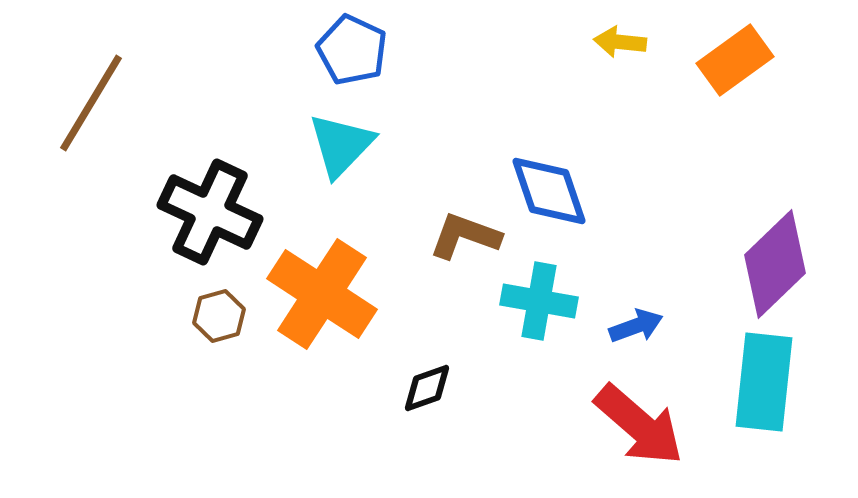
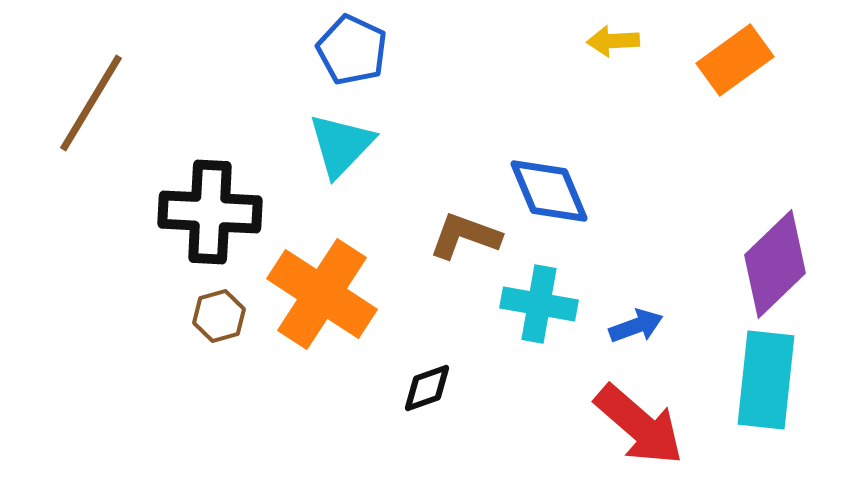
yellow arrow: moved 7 px left, 1 px up; rotated 9 degrees counterclockwise
blue diamond: rotated 4 degrees counterclockwise
black cross: rotated 22 degrees counterclockwise
cyan cross: moved 3 px down
cyan rectangle: moved 2 px right, 2 px up
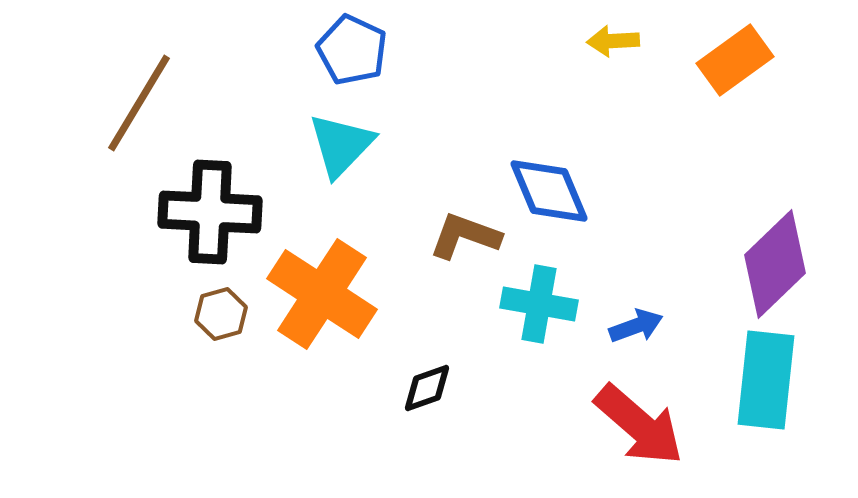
brown line: moved 48 px right
brown hexagon: moved 2 px right, 2 px up
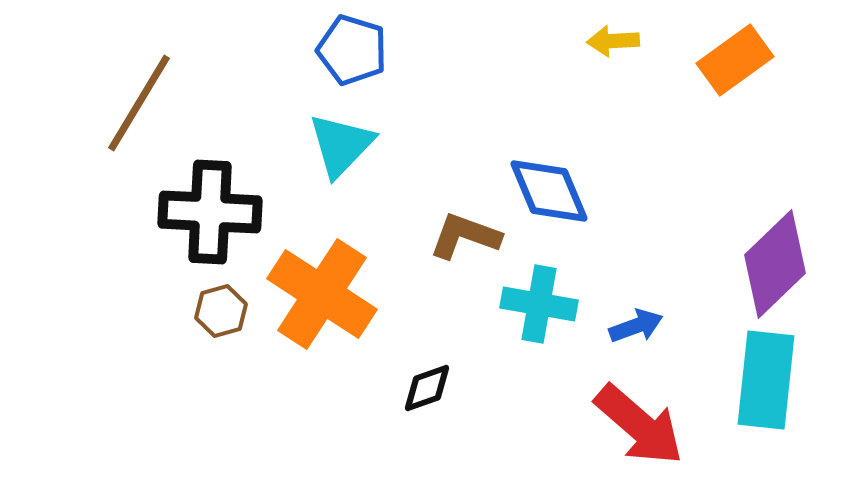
blue pentagon: rotated 8 degrees counterclockwise
brown hexagon: moved 3 px up
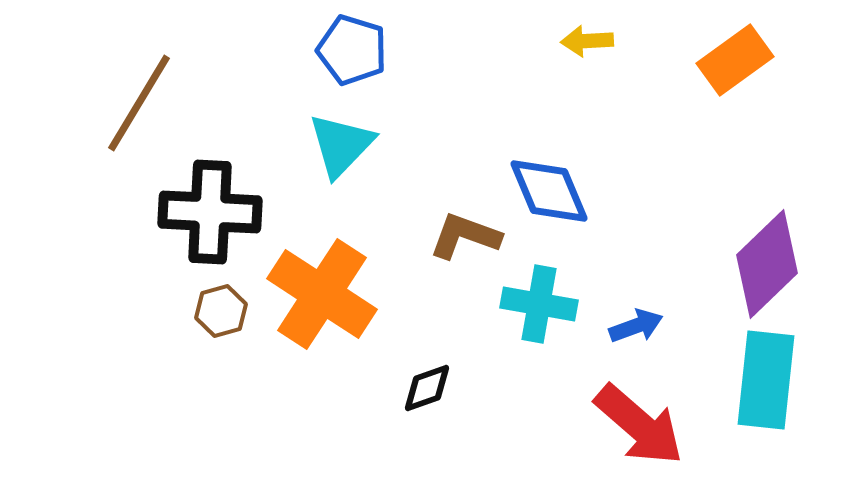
yellow arrow: moved 26 px left
purple diamond: moved 8 px left
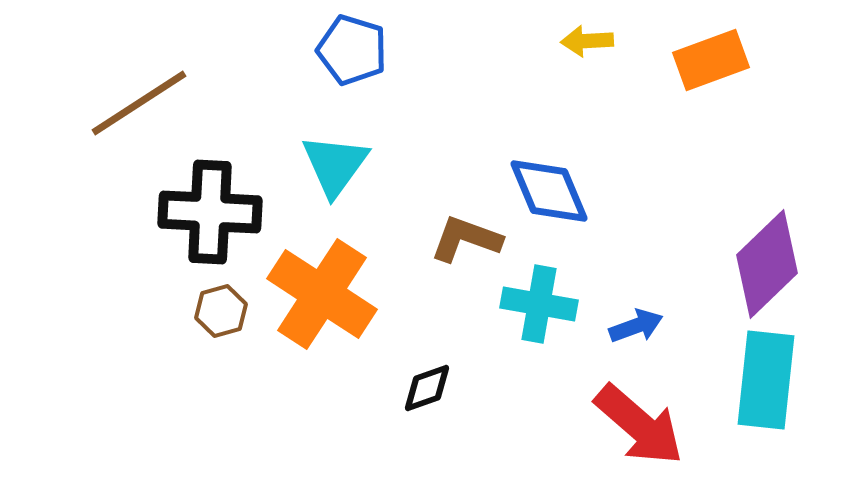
orange rectangle: moved 24 px left; rotated 16 degrees clockwise
brown line: rotated 26 degrees clockwise
cyan triangle: moved 6 px left, 20 px down; rotated 8 degrees counterclockwise
brown L-shape: moved 1 px right, 3 px down
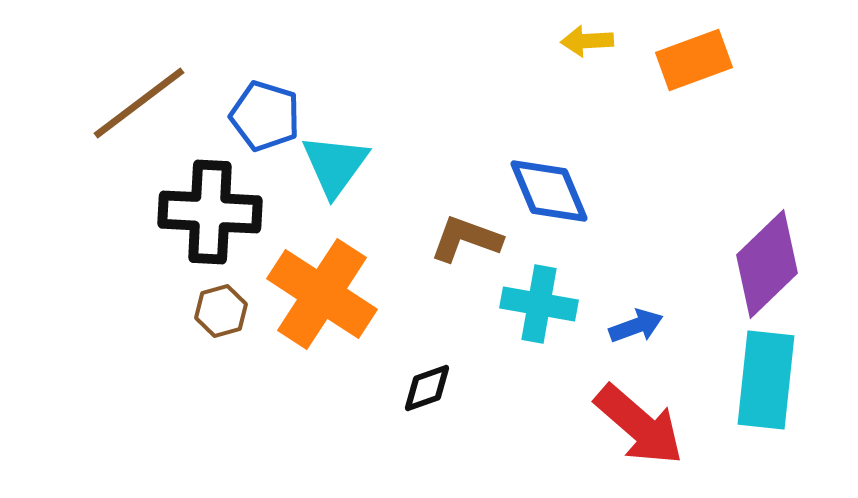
blue pentagon: moved 87 px left, 66 px down
orange rectangle: moved 17 px left
brown line: rotated 4 degrees counterclockwise
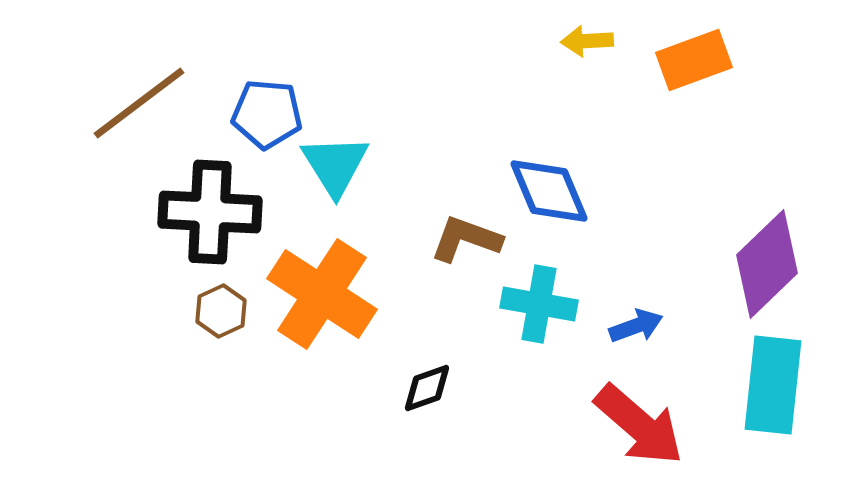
blue pentagon: moved 2 px right, 2 px up; rotated 12 degrees counterclockwise
cyan triangle: rotated 8 degrees counterclockwise
brown hexagon: rotated 9 degrees counterclockwise
cyan rectangle: moved 7 px right, 5 px down
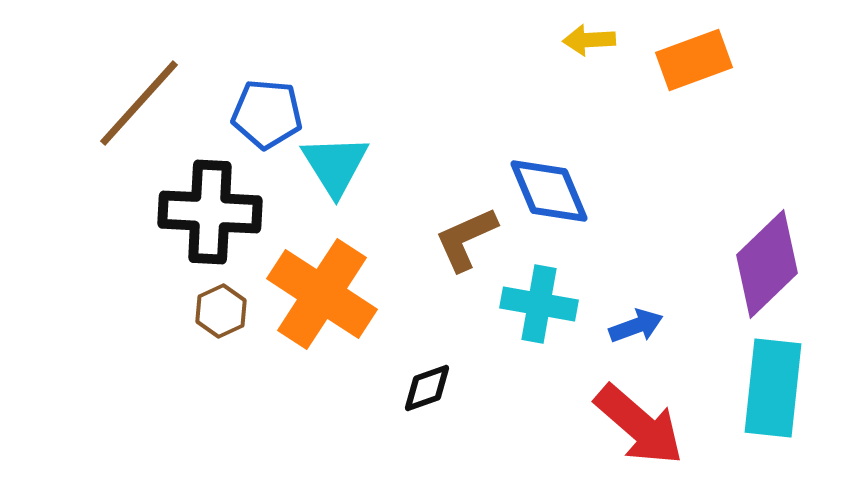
yellow arrow: moved 2 px right, 1 px up
brown line: rotated 11 degrees counterclockwise
brown L-shape: rotated 44 degrees counterclockwise
cyan rectangle: moved 3 px down
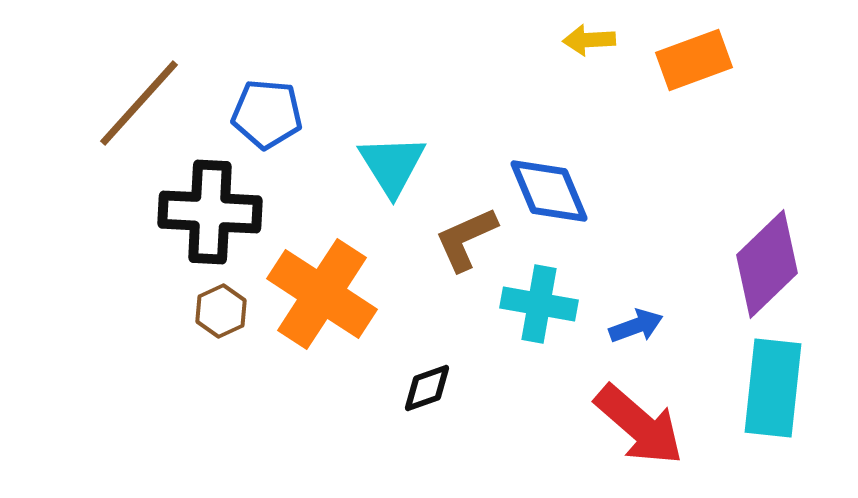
cyan triangle: moved 57 px right
